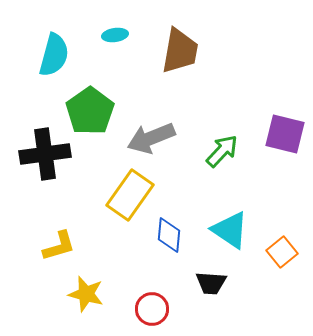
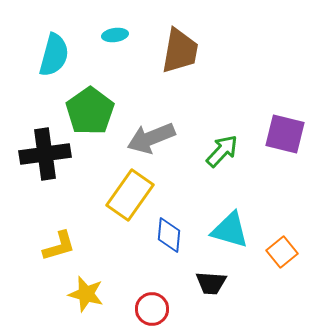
cyan triangle: rotated 18 degrees counterclockwise
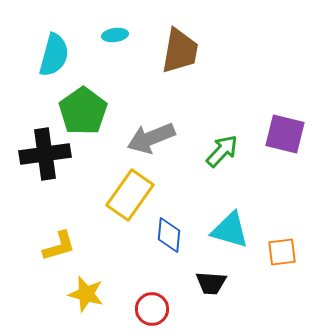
green pentagon: moved 7 px left
orange square: rotated 32 degrees clockwise
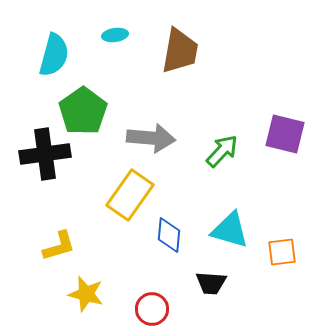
gray arrow: rotated 153 degrees counterclockwise
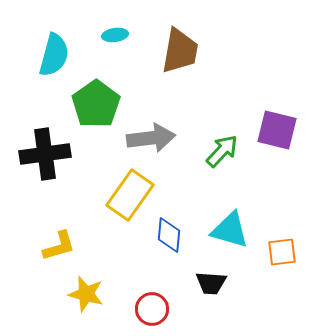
green pentagon: moved 13 px right, 7 px up
purple square: moved 8 px left, 4 px up
gray arrow: rotated 12 degrees counterclockwise
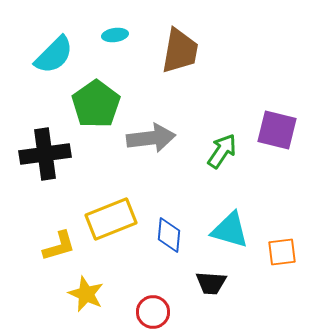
cyan semicircle: rotated 30 degrees clockwise
green arrow: rotated 9 degrees counterclockwise
yellow rectangle: moved 19 px left, 24 px down; rotated 33 degrees clockwise
yellow star: rotated 9 degrees clockwise
red circle: moved 1 px right, 3 px down
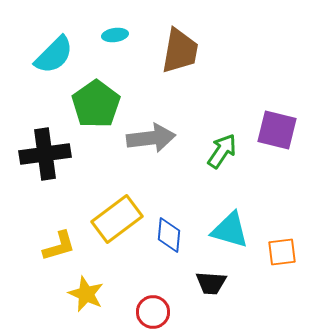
yellow rectangle: moved 6 px right; rotated 15 degrees counterclockwise
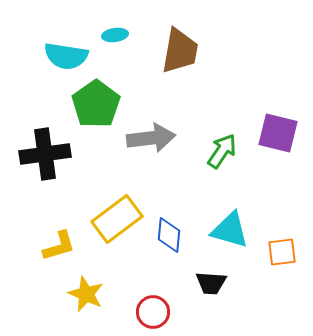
cyan semicircle: moved 12 px right, 1 px down; rotated 54 degrees clockwise
purple square: moved 1 px right, 3 px down
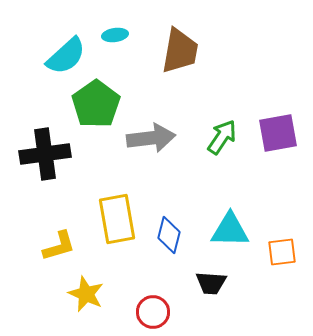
cyan semicircle: rotated 51 degrees counterclockwise
purple square: rotated 24 degrees counterclockwise
green arrow: moved 14 px up
yellow rectangle: rotated 63 degrees counterclockwise
cyan triangle: rotated 15 degrees counterclockwise
blue diamond: rotated 9 degrees clockwise
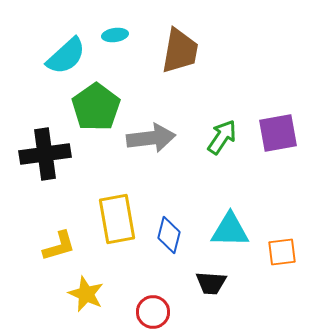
green pentagon: moved 3 px down
